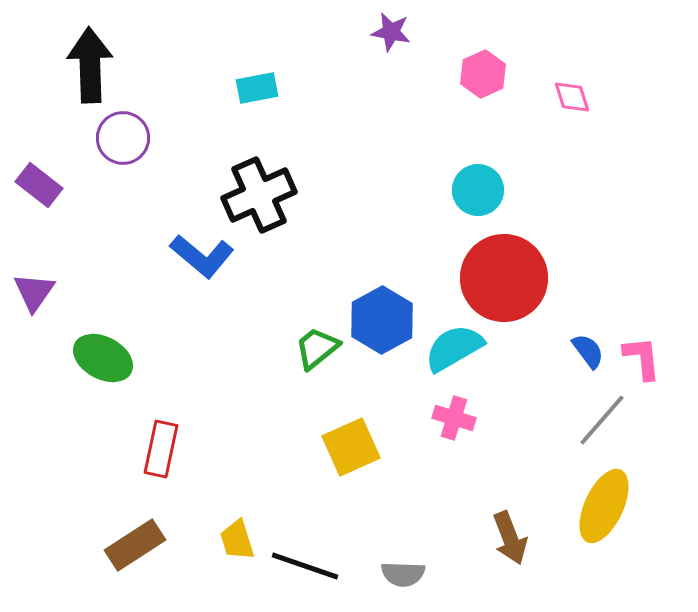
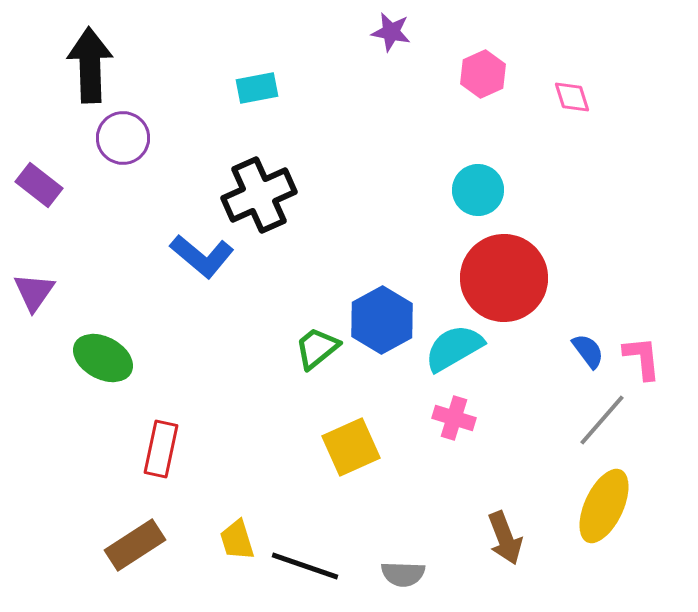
brown arrow: moved 5 px left
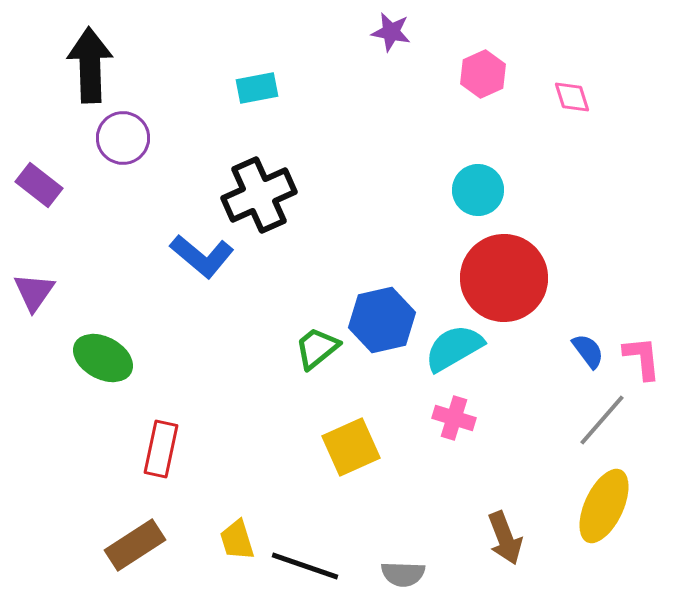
blue hexagon: rotated 16 degrees clockwise
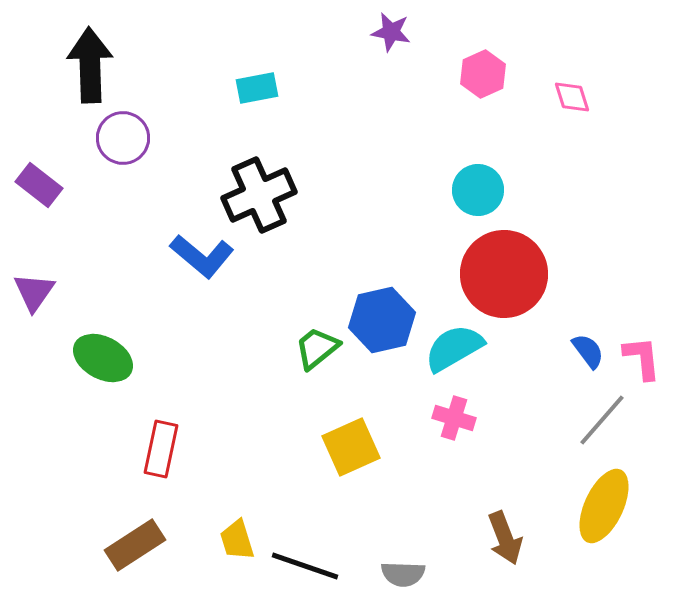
red circle: moved 4 px up
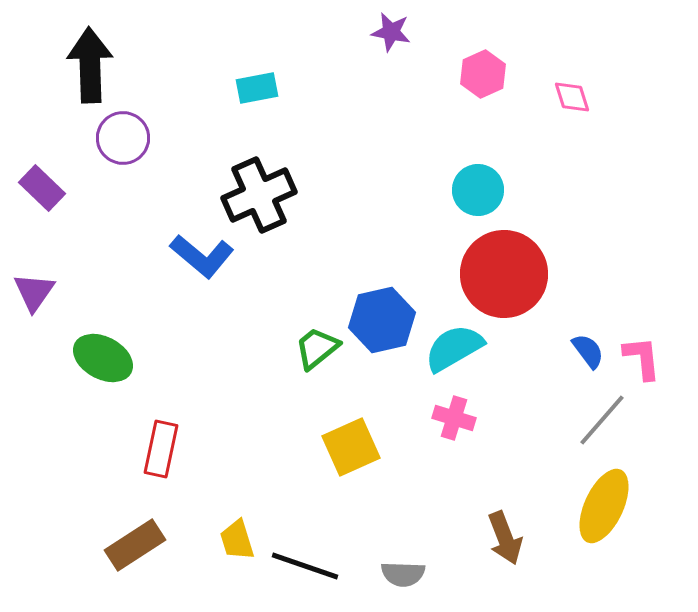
purple rectangle: moved 3 px right, 3 px down; rotated 6 degrees clockwise
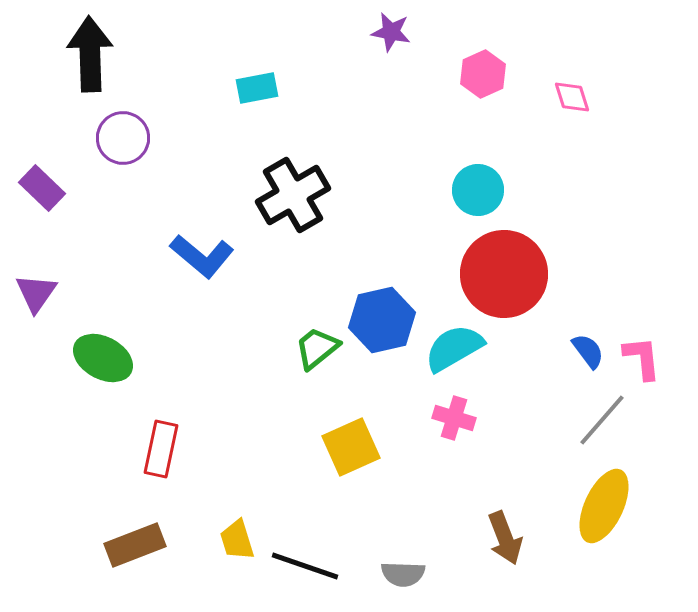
black arrow: moved 11 px up
black cross: moved 34 px right; rotated 6 degrees counterclockwise
purple triangle: moved 2 px right, 1 px down
brown rectangle: rotated 12 degrees clockwise
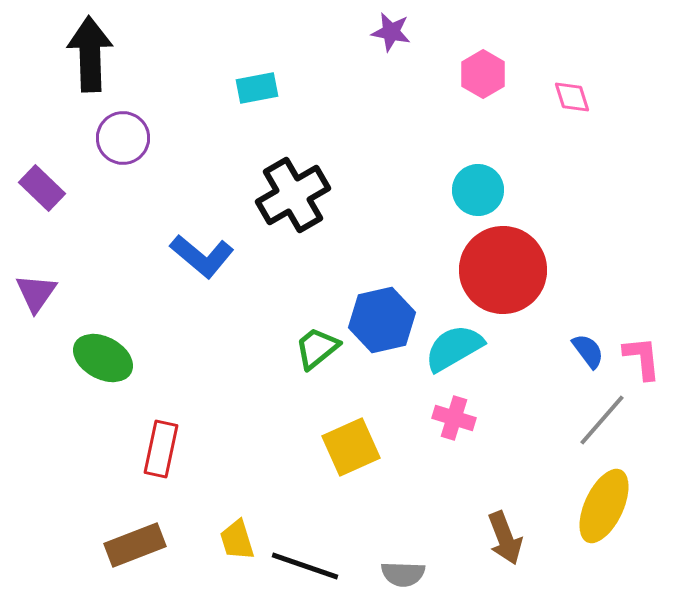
pink hexagon: rotated 6 degrees counterclockwise
red circle: moved 1 px left, 4 px up
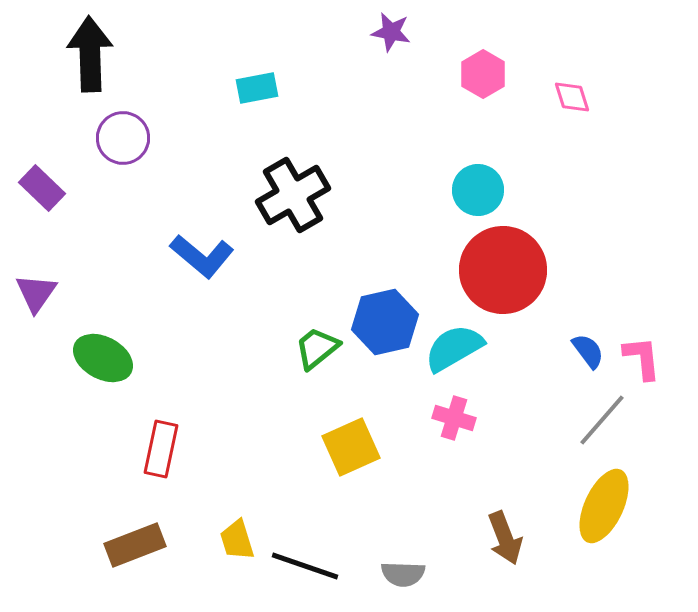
blue hexagon: moved 3 px right, 2 px down
